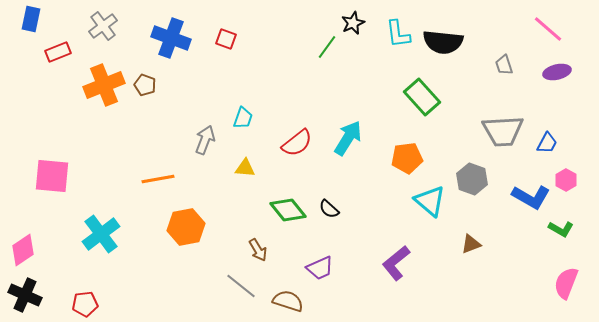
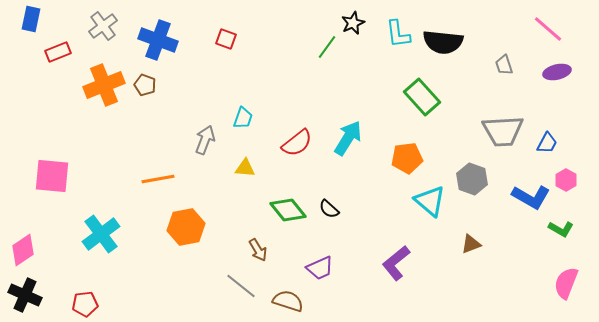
blue cross at (171, 38): moved 13 px left, 2 px down
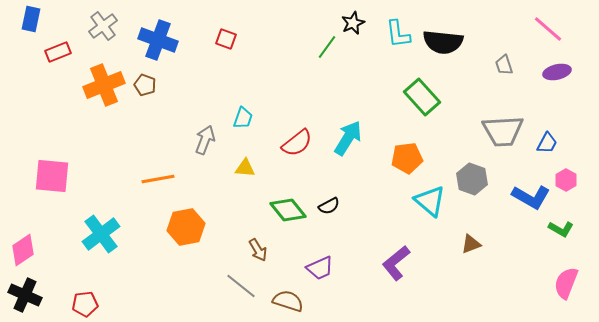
black semicircle at (329, 209): moved 3 px up; rotated 70 degrees counterclockwise
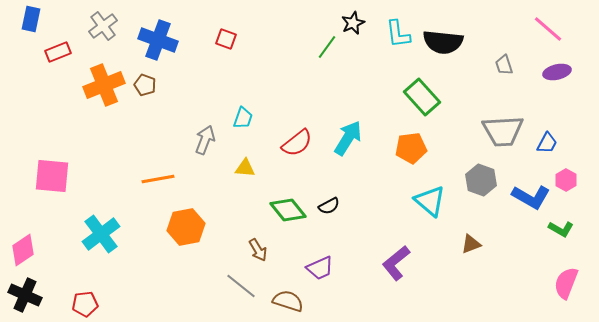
orange pentagon at (407, 158): moved 4 px right, 10 px up
gray hexagon at (472, 179): moved 9 px right, 1 px down
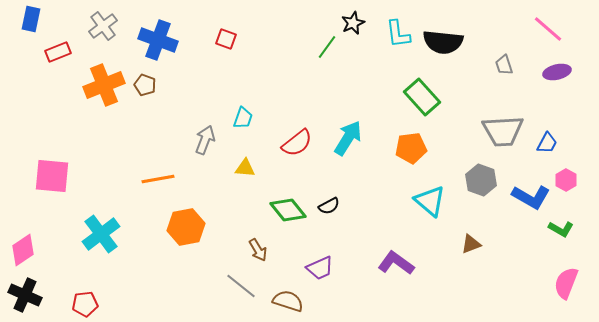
purple L-shape at (396, 263): rotated 75 degrees clockwise
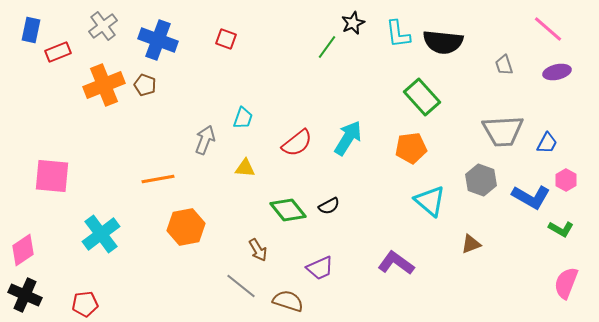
blue rectangle at (31, 19): moved 11 px down
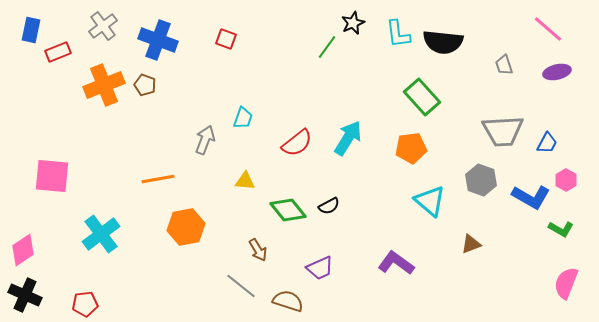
yellow triangle at (245, 168): moved 13 px down
